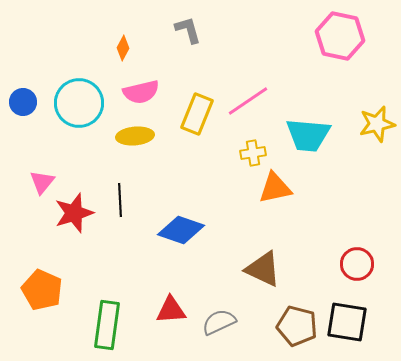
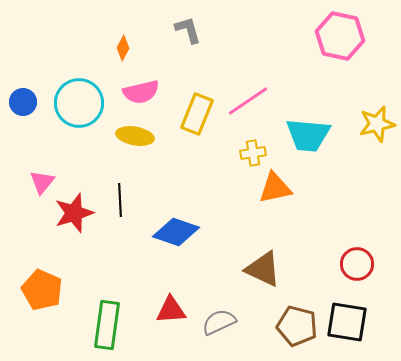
yellow ellipse: rotated 15 degrees clockwise
blue diamond: moved 5 px left, 2 px down
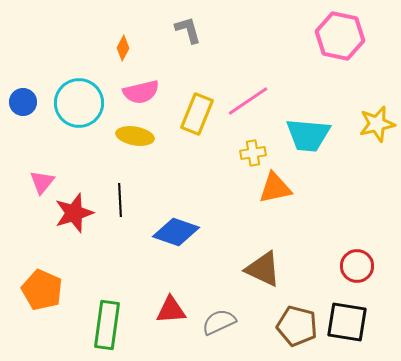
red circle: moved 2 px down
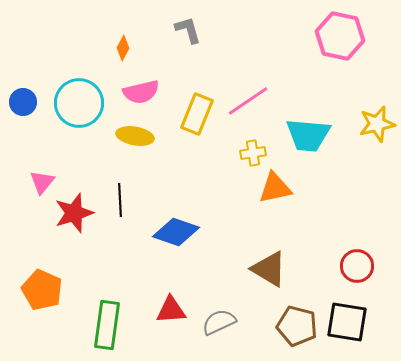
brown triangle: moved 6 px right; rotated 6 degrees clockwise
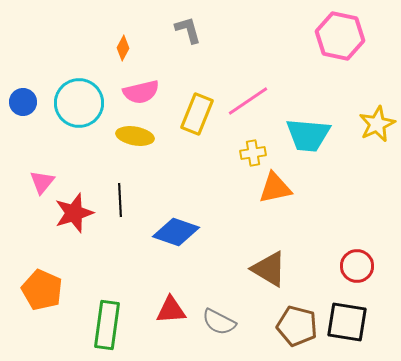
yellow star: rotated 12 degrees counterclockwise
gray semicircle: rotated 128 degrees counterclockwise
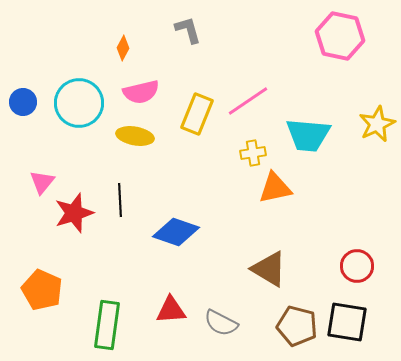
gray semicircle: moved 2 px right, 1 px down
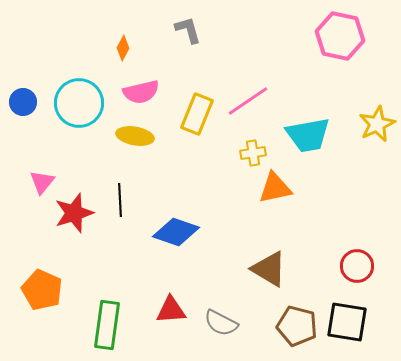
cyan trapezoid: rotated 15 degrees counterclockwise
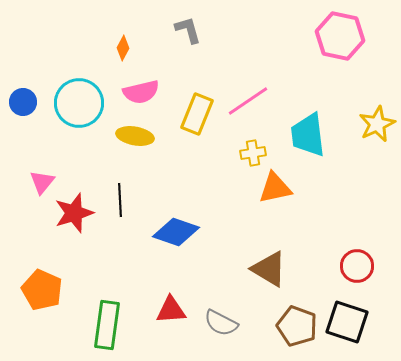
cyan trapezoid: rotated 93 degrees clockwise
black square: rotated 9 degrees clockwise
brown pentagon: rotated 6 degrees clockwise
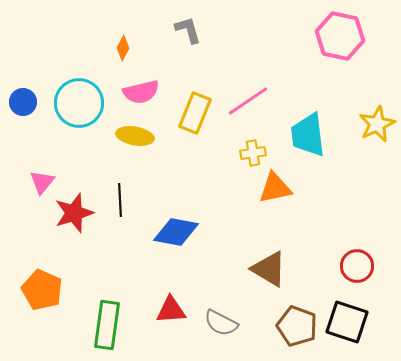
yellow rectangle: moved 2 px left, 1 px up
blue diamond: rotated 9 degrees counterclockwise
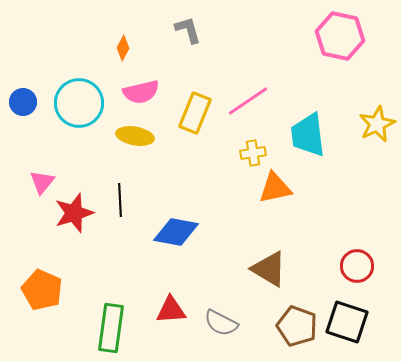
green rectangle: moved 4 px right, 3 px down
